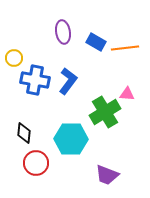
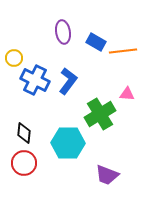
orange line: moved 2 px left, 3 px down
blue cross: rotated 16 degrees clockwise
green cross: moved 5 px left, 2 px down
cyan hexagon: moved 3 px left, 4 px down
red circle: moved 12 px left
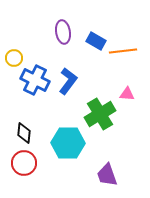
blue rectangle: moved 1 px up
purple trapezoid: rotated 50 degrees clockwise
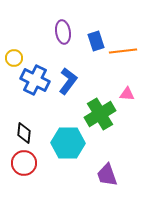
blue rectangle: rotated 42 degrees clockwise
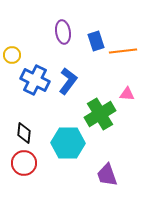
yellow circle: moved 2 px left, 3 px up
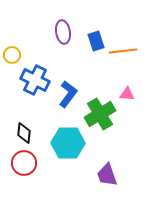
blue L-shape: moved 13 px down
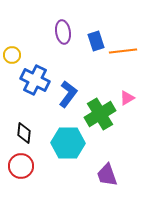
pink triangle: moved 4 px down; rotated 35 degrees counterclockwise
red circle: moved 3 px left, 3 px down
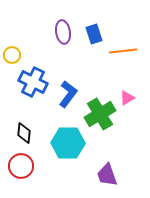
blue rectangle: moved 2 px left, 7 px up
blue cross: moved 2 px left, 2 px down
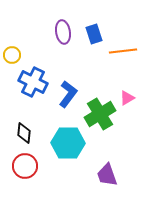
red circle: moved 4 px right
